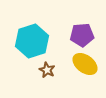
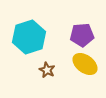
cyan hexagon: moved 3 px left, 4 px up
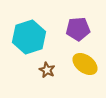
purple pentagon: moved 4 px left, 6 px up
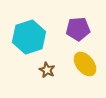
yellow ellipse: rotated 15 degrees clockwise
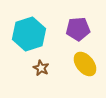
cyan hexagon: moved 3 px up
brown star: moved 6 px left, 2 px up
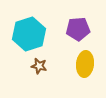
yellow ellipse: rotated 45 degrees clockwise
brown star: moved 2 px left, 2 px up; rotated 14 degrees counterclockwise
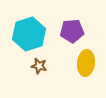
purple pentagon: moved 6 px left, 2 px down
yellow ellipse: moved 1 px right, 1 px up
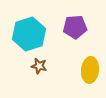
purple pentagon: moved 3 px right, 4 px up
yellow ellipse: moved 4 px right, 7 px down
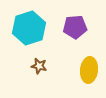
cyan hexagon: moved 6 px up
yellow ellipse: moved 1 px left
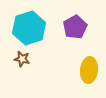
purple pentagon: rotated 25 degrees counterclockwise
brown star: moved 17 px left, 7 px up
